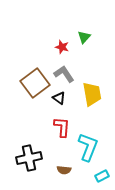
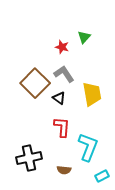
brown square: rotated 8 degrees counterclockwise
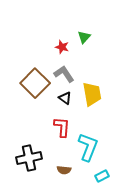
black triangle: moved 6 px right
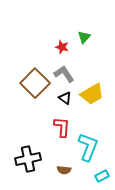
yellow trapezoid: rotated 70 degrees clockwise
black cross: moved 1 px left, 1 px down
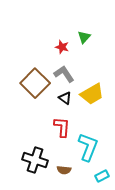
black cross: moved 7 px right, 1 px down; rotated 30 degrees clockwise
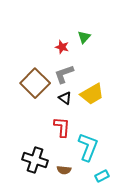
gray L-shape: rotated 75 degrees counterclockwise
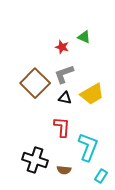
green triangle: rotated 48 degrees counterclockwise
black triangle: rotated 24 degrees counterclockwise
cyan rectangle: moved 1 px left; rotated 32 degrees counterclockwise
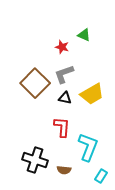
green triangle: moved 2 px up
